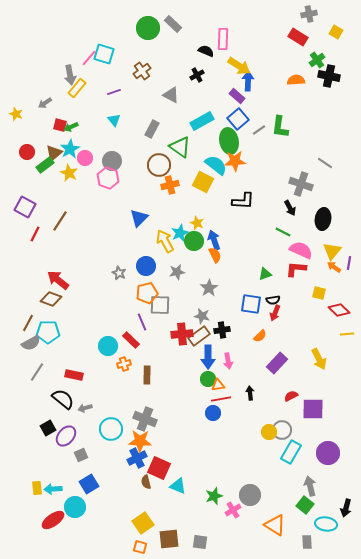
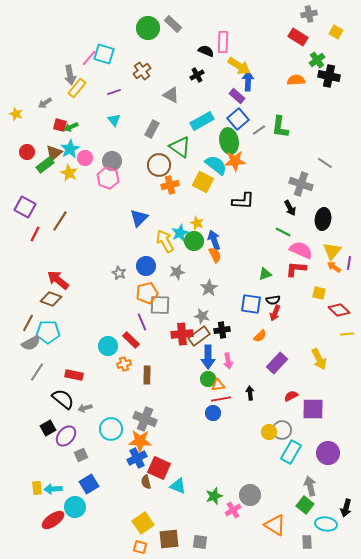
pink rectangle at (223, 39): moved 3 px down
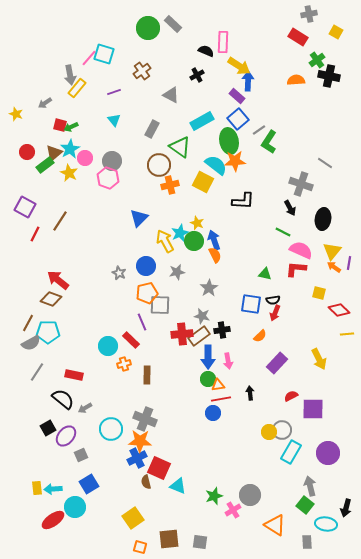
green L-shape at (280, 127): moved 11 px left, 15 px down; rotated 25 degrees clockwise
green triangle at (265, 274): rotated 32 degrees clockwise
gray arrow at (85, 408): rotated 16 degrees counterclockwise
yellow square at (143, 523): moved 10 px left, 5 px up
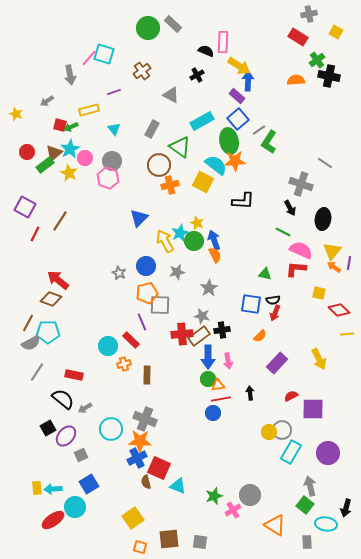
yellow rectangle at (77, 88): moved 12 px right, 22 px down; rotated 36 degrees clockwise
gray arrow at (45, 103): moved 2 px right, 2 px up
cyan triangle at (114, 120): moved 9 px down
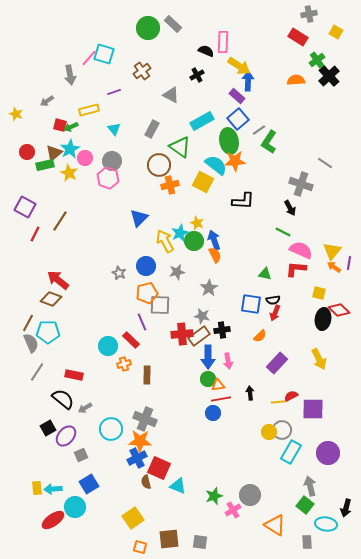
black cross at (329, 76): rotated 35 degrees clockwise
green rectangle at (45, 165): rotated 24 degrees clockwise
black ellipse at (323, 219): moved 100 px down
yellow line at (347, 334): moved 69 px left, 68 px down
gray semicircle at (31, 343): rotated 84 degrees counterclockwise
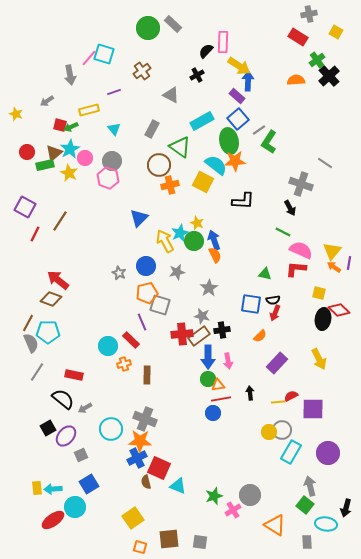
black semicircle at (206, 51): rotated 70 degrees counterclockwise
gray square at (160, 305): rotated 15 degrees clockwise
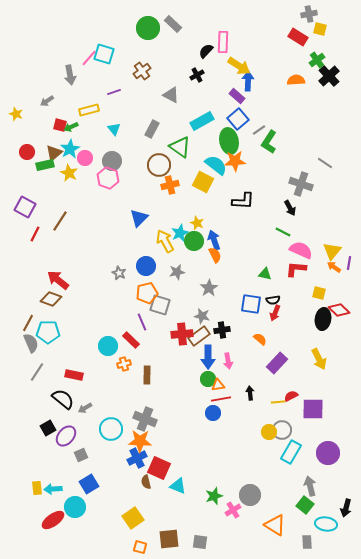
yellow square at (336, 32): moved 16 px left, 3 px up; rotated 16 degrees counterclockwise
orange semicircle at (260, 336): moved 3 px down; rotated 96 degrees counterclockwise
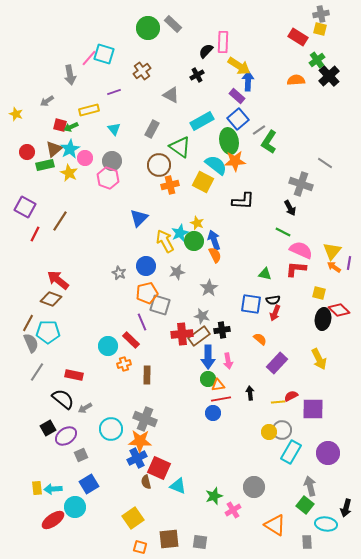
gray cross at (309, 14): moved 12 px right
brown triangle at (54, 153): moved 4 px up
purple ellipse at (66, 436): rotated 15 degrees clockwise
gray circle at (250, 495): moved 4 px right, 8 px up
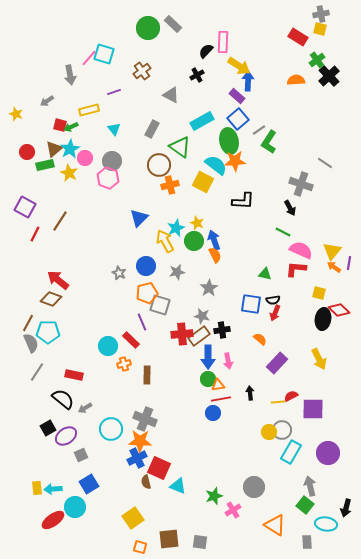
cyan star at (180, 233): moved 4 px left, 5 px up
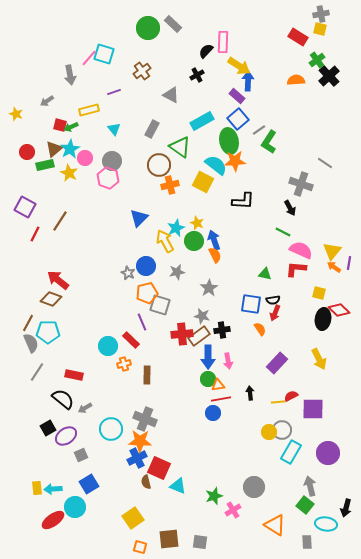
gray star at (119, 273): moved 9 px right
orange semicircle at (260, 339): moved 10 px up; rotated 16 degrees clockwise
